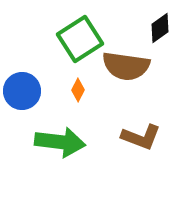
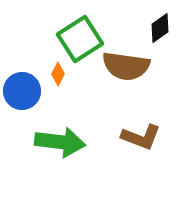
orange diamond: moved 20 px left, 16 px up
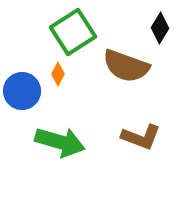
black diamond: rotated 24 degrees counterclockwise
green square: moved 7 px left, 7 px up
brown semicircle: rotated 12 degrees clockwise
green arrow: rotated 9 degrees clockwise
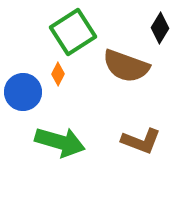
blue circle: moved 1 px right, 1 px down
brown L-shape: moved 4 px down
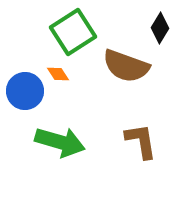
orange diamond: rotated 60 degrees counterclockwise
blue circle: moved 2 px right, 1 px up
brown L-shape: rotated 120 degrees counterclockwise
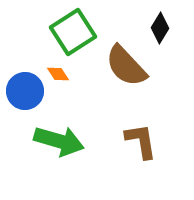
brown semicircle: rotated 27 degrees clockwise
green arrow: moved 1 px left, 1 px up
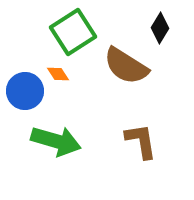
brown semicircle: rotated 15 degrees counterclockwise
green arrow: moved 3 px left
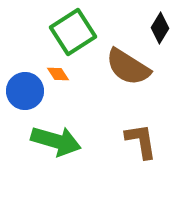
brown semicircle: moved 2 px right, 1 px down
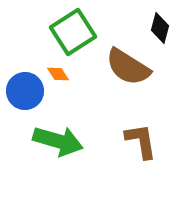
black diamond: rotated 16 degrees counterclockwise
green arrow: moved 2 px right
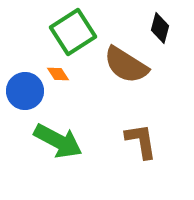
brown semicircle: moved 2 px left, 2 px up
green arrow: rotated 12 degrees clockwise
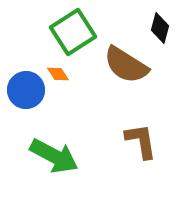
blue circle: moved 1 px right, 1 px up
green arrow: moved 4 px left, 15 px down
